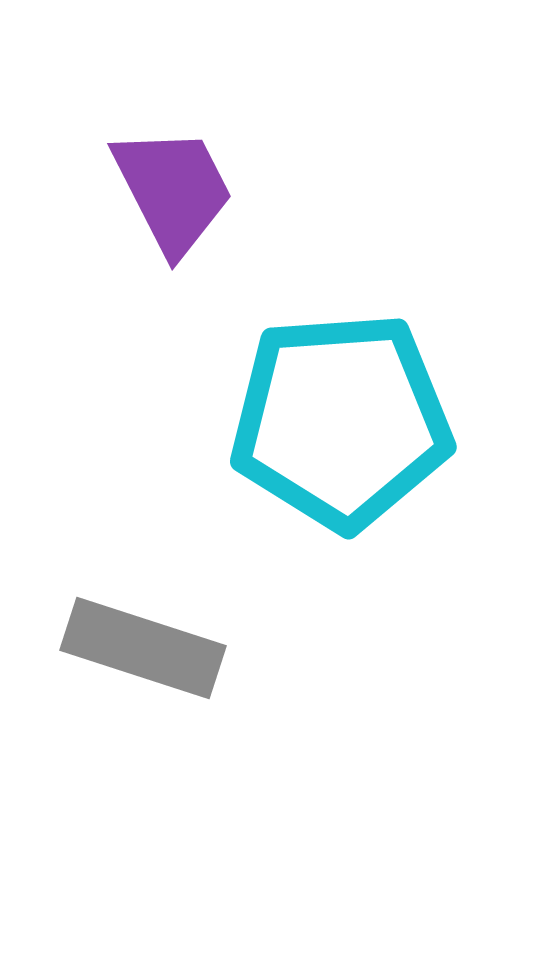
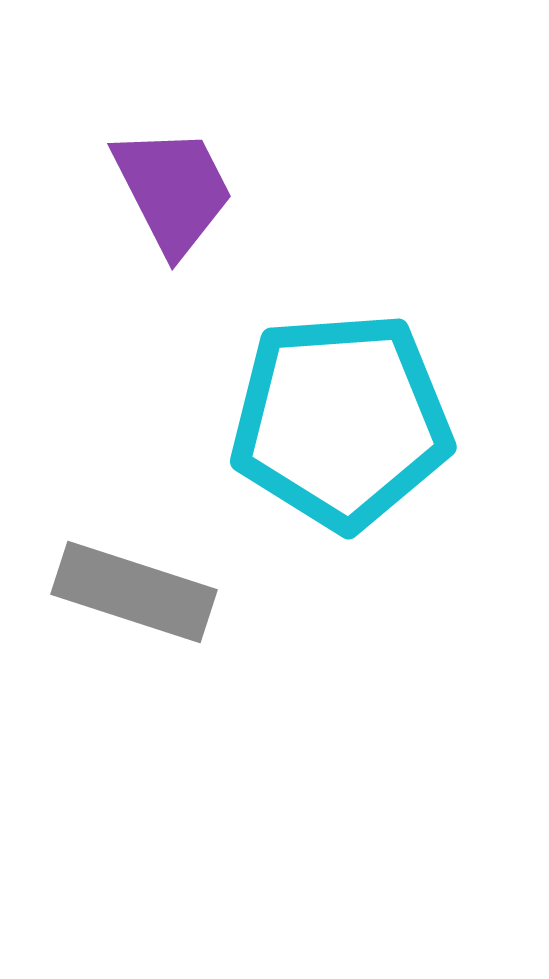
gray rectangle: moved 9 px left, 56 px up
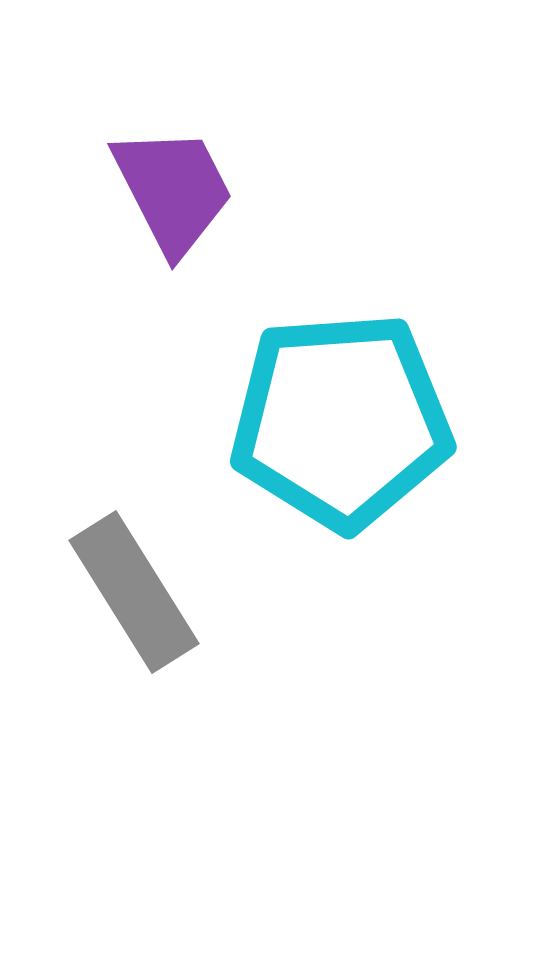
gray rectangle: rotated 40 degrees clockwise
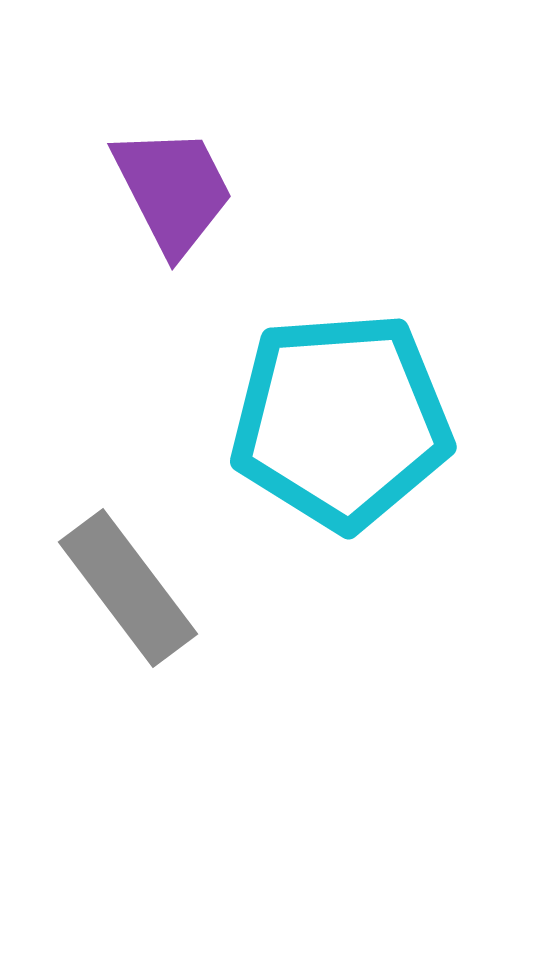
gray rectangle: moved 6 px left, 4 px up; rotated 5 degrees counterclockwise
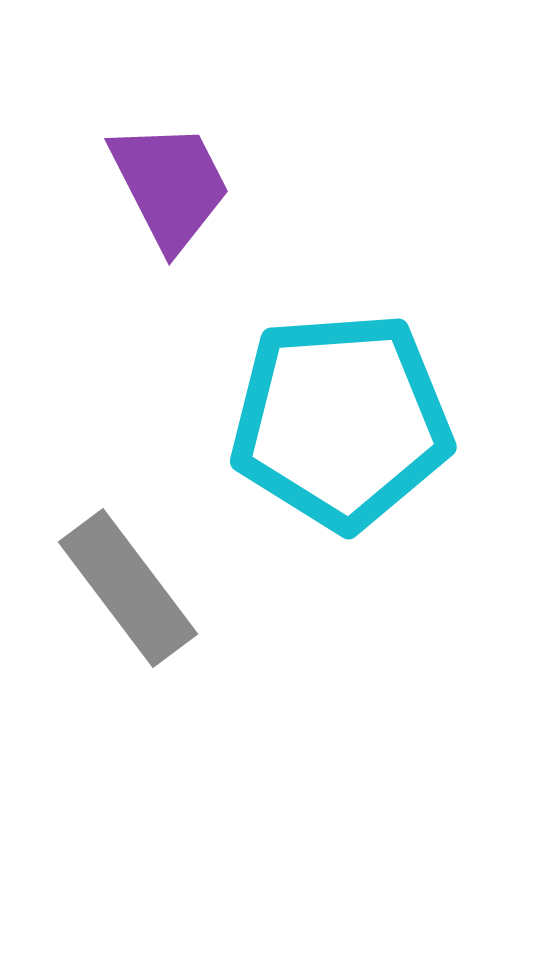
purple trapezoid: moved 3 px left, 5 px up
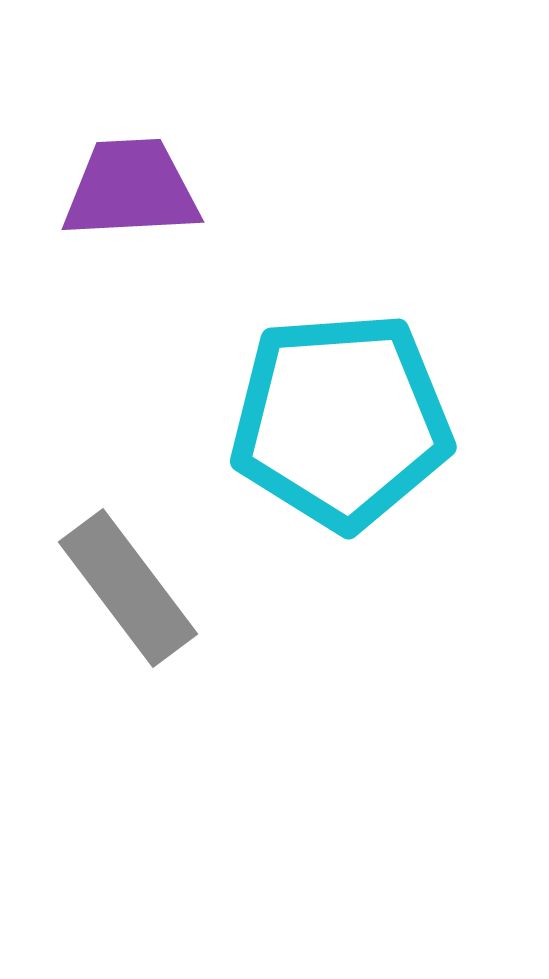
purple trapezoid: moved 39 px left, 4 px down; rotated 66 degrees counterclockwise
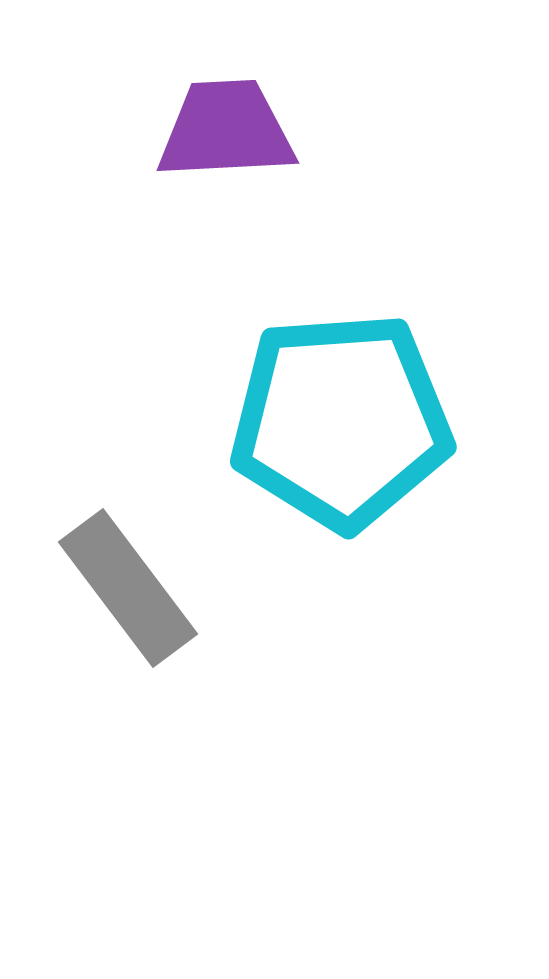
purple trapezoid: moved 95 px right, 59 px up
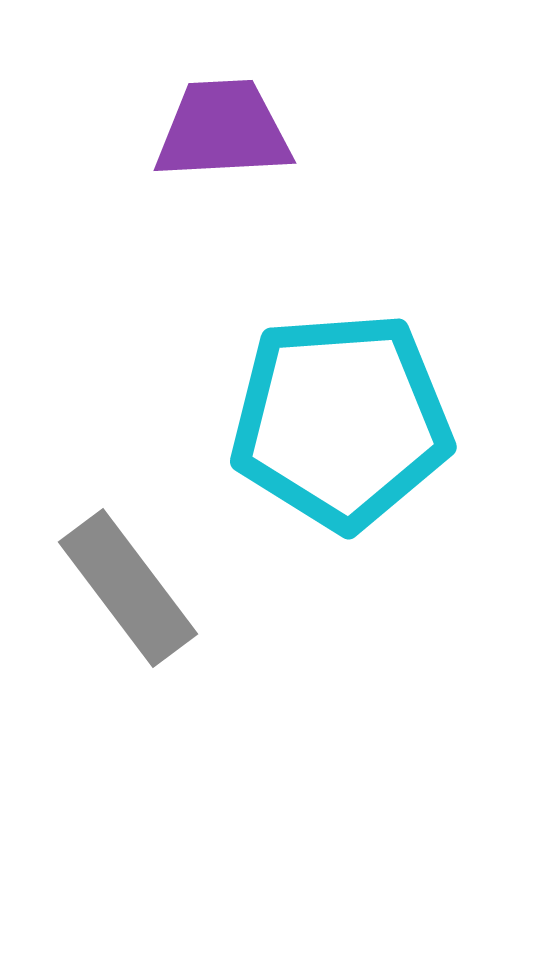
purple trapezoid: moved 3 px left
